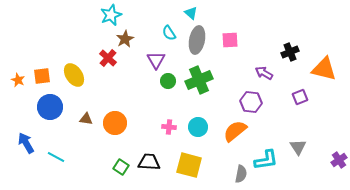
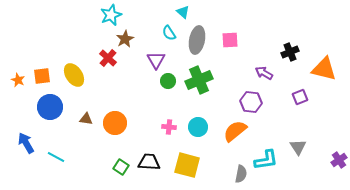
cyan triangle: moved 8 px left, 1 px up
yellow square: moved 2 px left
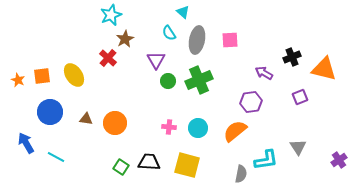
black cross: moved 2 px right, 5 px down
purple hexagon: rotated 15 degrees counterclockwise
blue circle: moved 5 px down
cyan circle: moved 1 px down
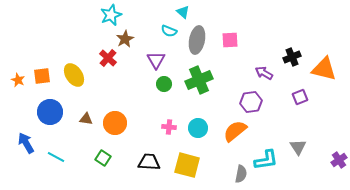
cyan semicircle: moved 2 px up; rotated 35 degrees counterclockwise
green circle: moved 4 px left, 3 px down
green square: moved 18 px left, 9 px up
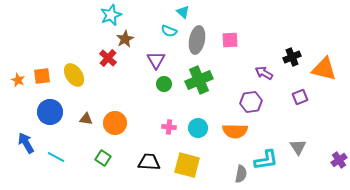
orange semicircle: rotated 140 degrees counterclockwise
